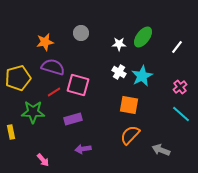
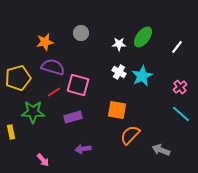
orange square: moved 12 px left, 5 px down
purple rectangle: moved 2 px up
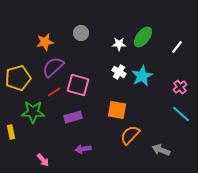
purple semicircle: rotated 60 degrees counterclockwise
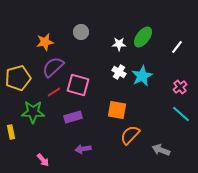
gray circle: moved 1 px up
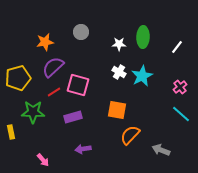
green ellipse: rotated 35 degrees counterclockwise
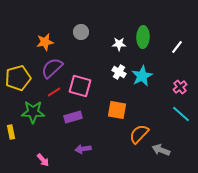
purple semicircle: moved 1 px left, 1 px down
pink square: moved 2 px right, 1 px down
orange semicircle: moved 9 px right, 1 px up
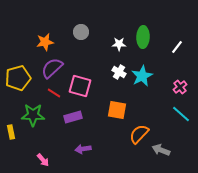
red line: moved 1 px down; rotated 64 degrees clockwise
green star: moved 3 px down
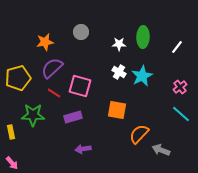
pink arrow: moved 31 px left, 3 px down
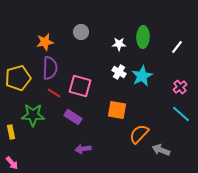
purple semicircle: moved 2 px left; rotated 135 degrees clockwise
purple rectangle: rotated 48 degrees clockwise
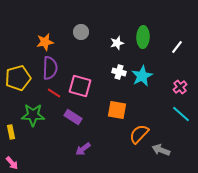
white star: moved 2 px left, 1 px up; rotated 16 degrees counterclockwise
white cross: rotated 16 degrees counterclockwise
purple arrow: rotated 28 degrees counterclockwise
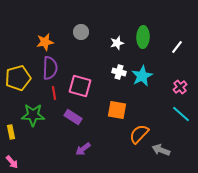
red line: rotated 48 degrees clockwise
pink arrow: moved 1 px up
